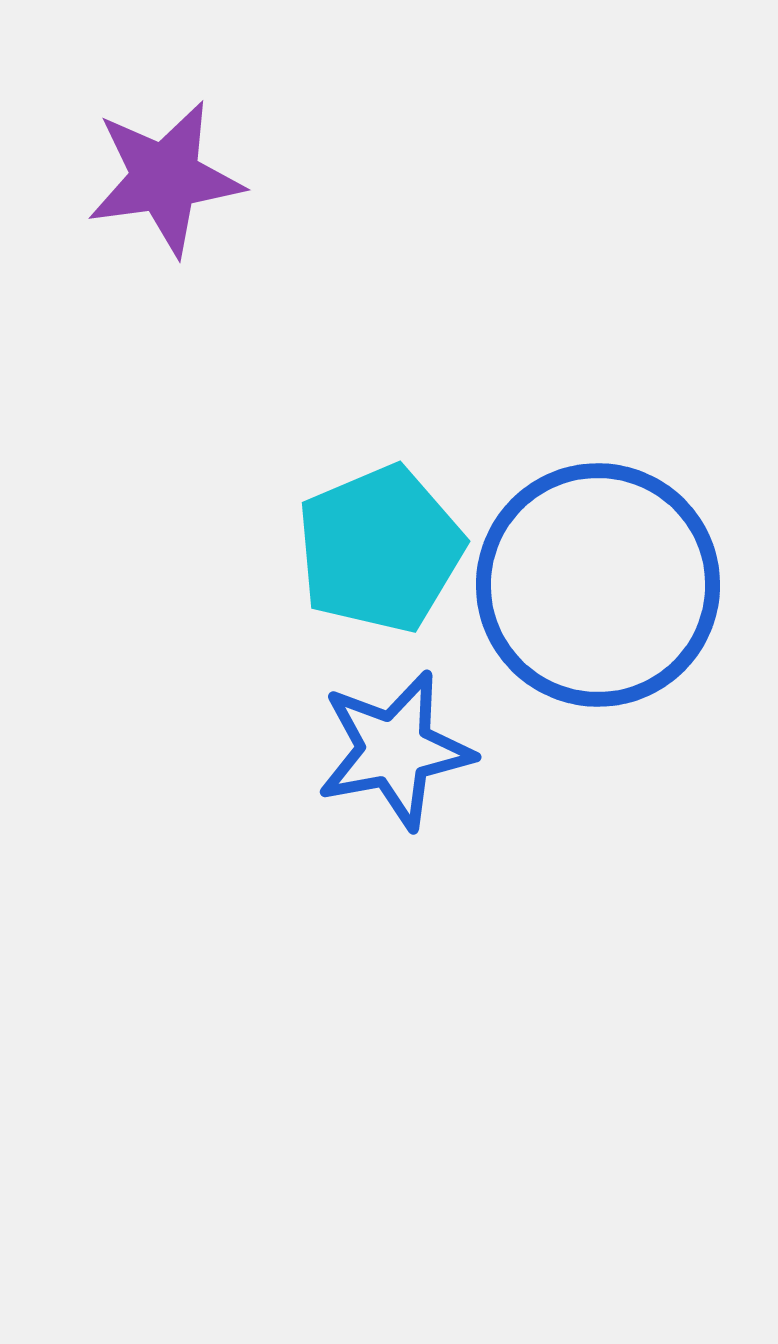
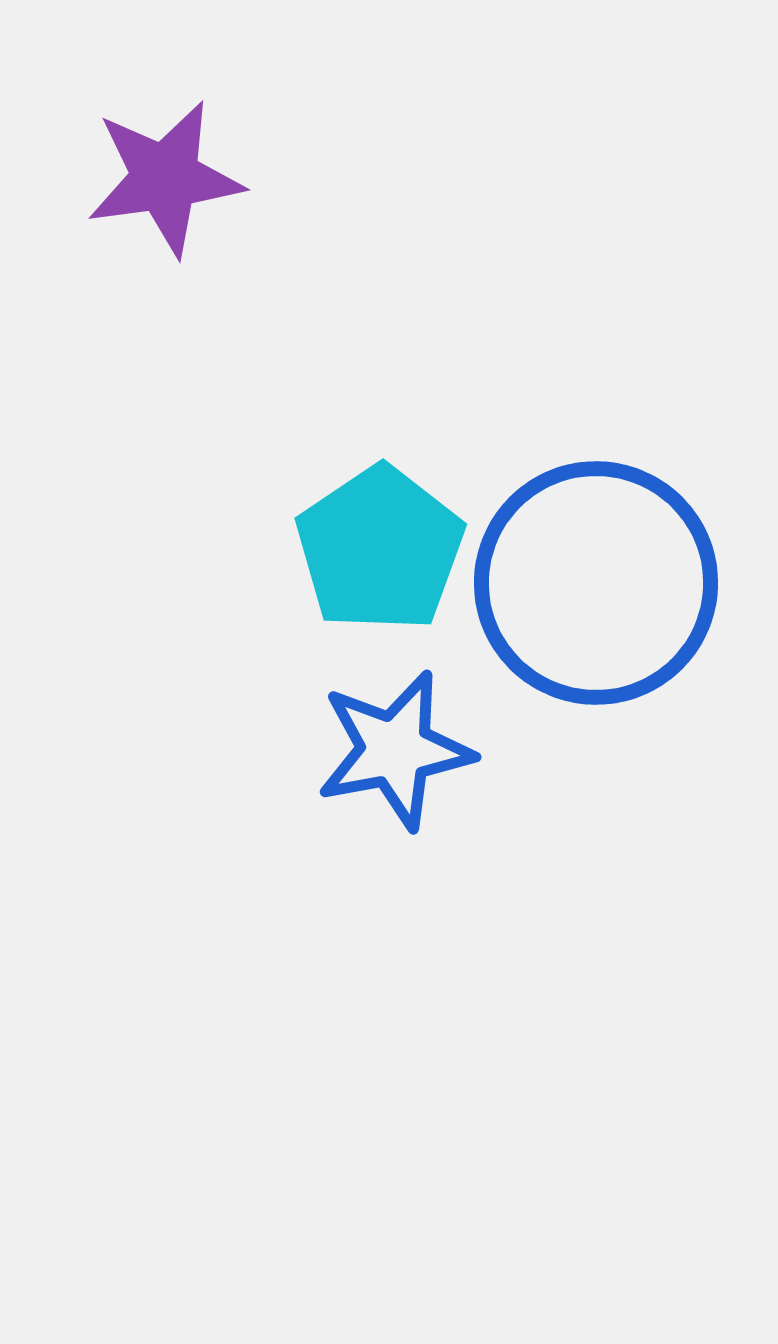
cyan pentagon: rotated 11 degrees counterclockwise
blue circle: moved 2 px left, 2 px up
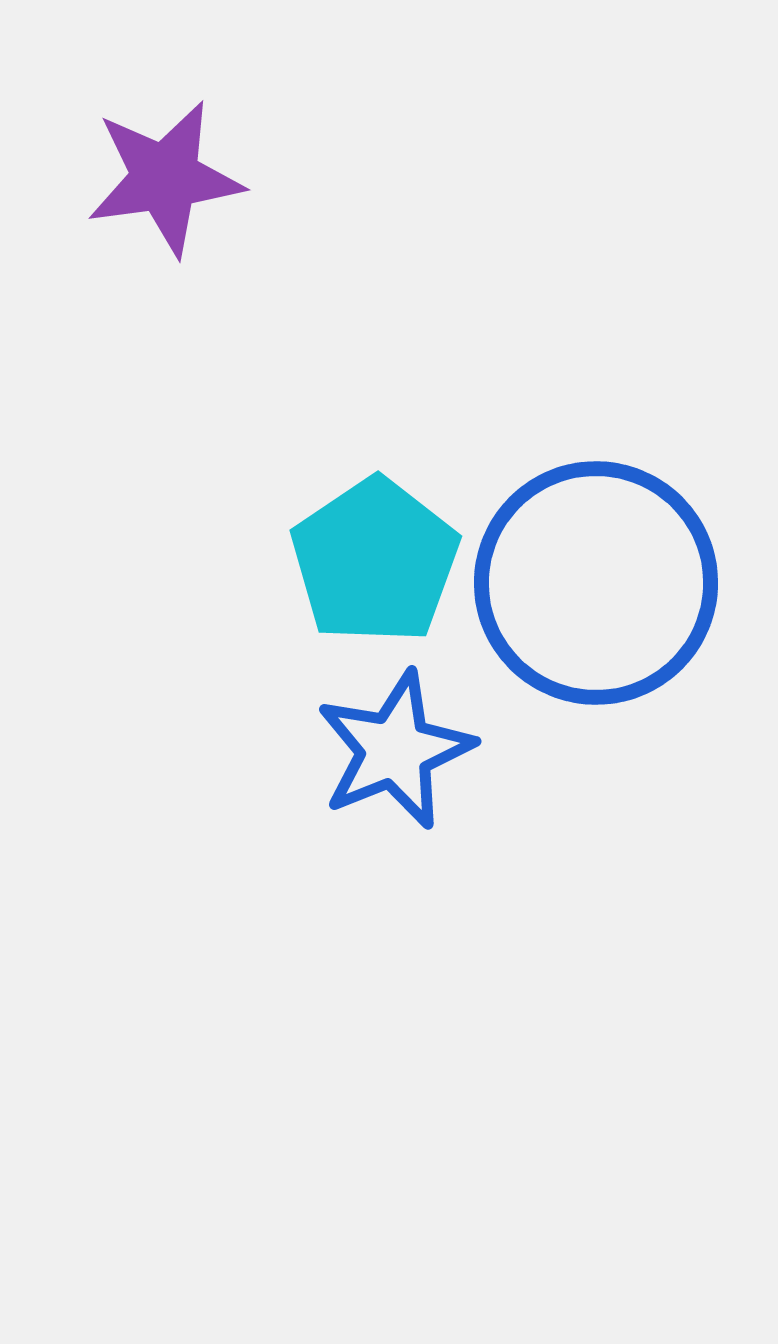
cyan pentagon: moved 5 px left, 12 px down
blue star: rotated 11 degrees counterclockwise
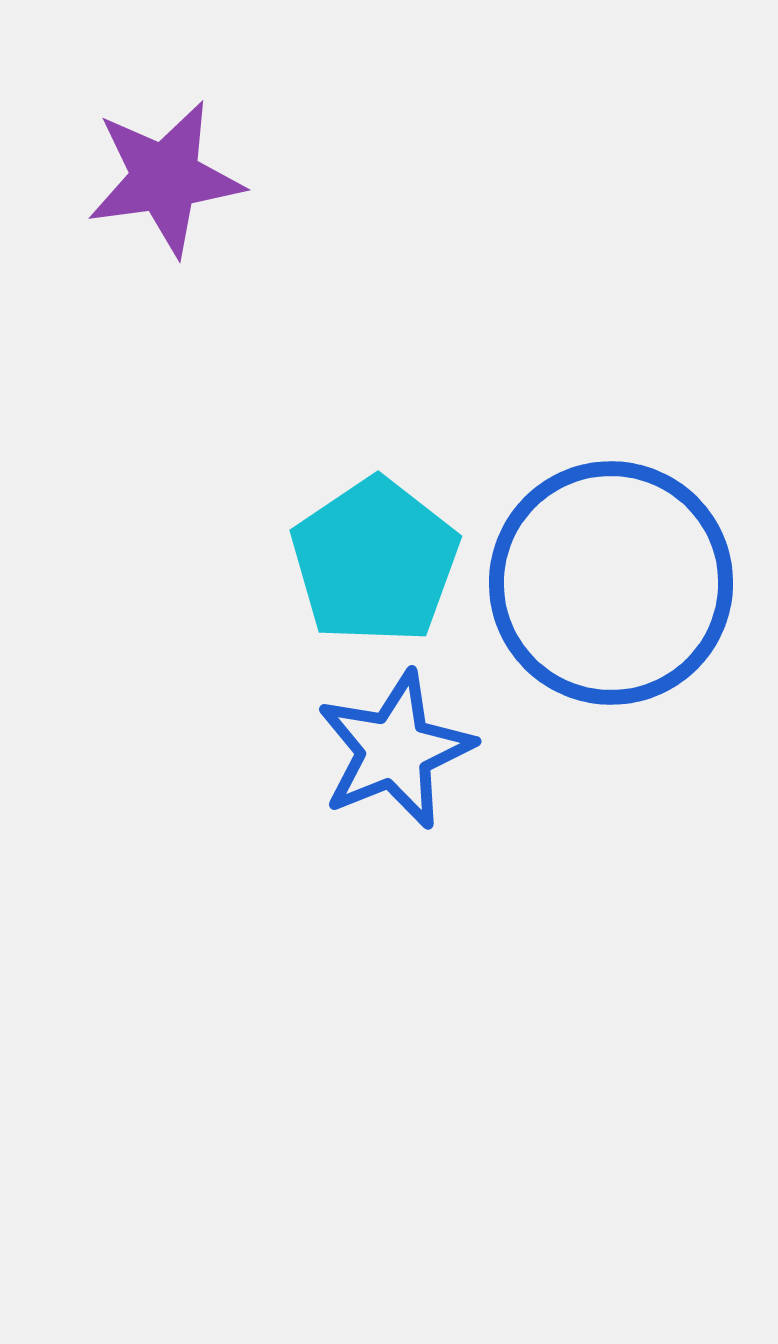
blue circle: moved 15 px right
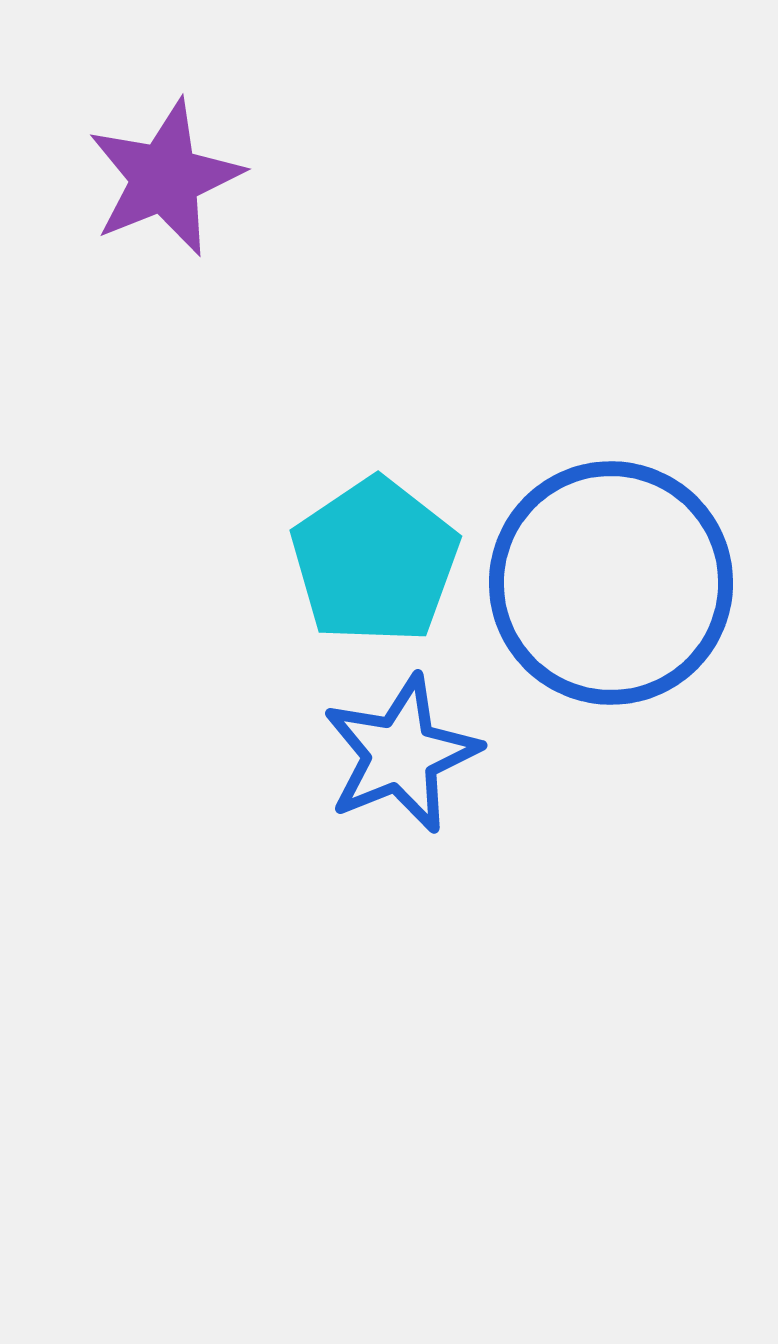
purple star: rotated 14 degrees counterclockwise
blue star: moved 6 px right, 4 px down
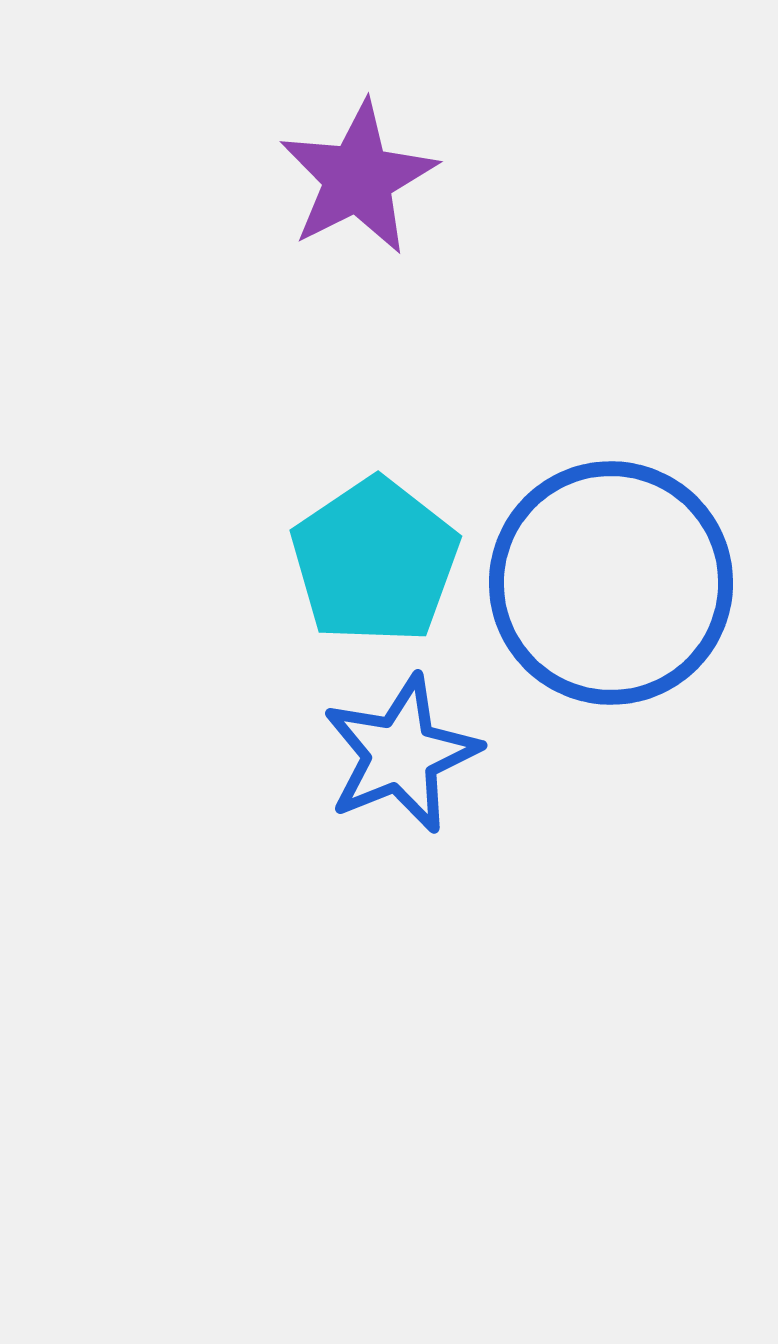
purple star: moved 193 px right; rotated 5 degrees counterclockwise
